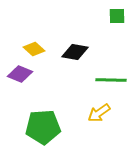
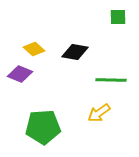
green square: moved 1 px right, 1 px down
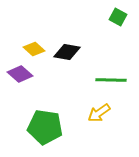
green square: rotated 30 degrees clockwise
black diamond: moved 8 px left
purple diamond: rotated 20 degrees clockwise
green pentagon: moved 2 px right; rotated 12 degrees clockwise
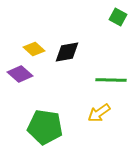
black diamond: rotated 20 degrees counterclockwise
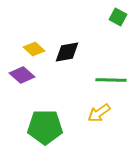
purple diamond: moved 2 px right, 1 px down
green pentagon: rotated 8 degrees counterclockwise
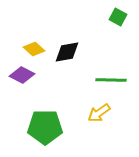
purple diamond: rotated 15 degrees counterclockwise
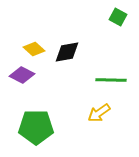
green pentagon: moved 9 px left
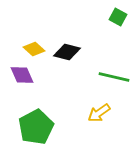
black diamond: rotated 24 degrees clockwise
purple diamond: rotated 40 degrees clockwise
green line: moved 3 px right, 3 px up; rotated 12 degrees clockwise
green pentagon: rotated 28 degrees counterclockwise
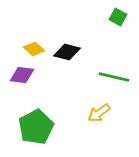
purple diamond: rotated 60 degrees counterclockwise
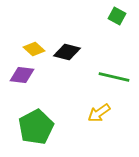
green square: moved 1 px left, 1 px up
